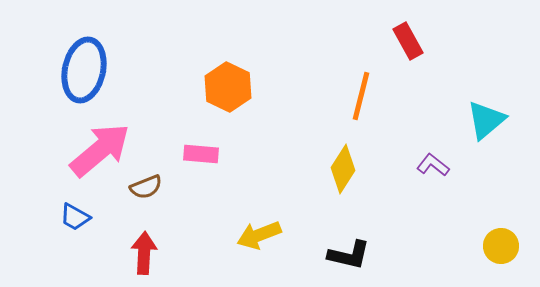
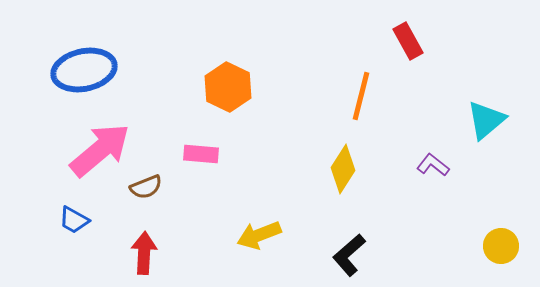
blue ellipse: rotated 66 degrees clockwise
blue trapezoid: moved 1 px left, 3 px down
black L-shape: rotated 126 degrees clockwise
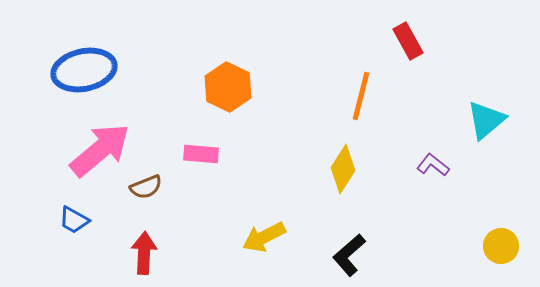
yellow arrow: moved 5 px right, 2 px down; rotated 6 degrees counterclockwise
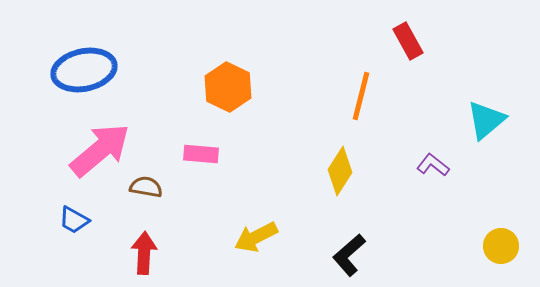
yellow diamond: moved 3 px left, 2 px down
brown semicircle: rotated 148 degrees counterclockwise
yellow arrow: moved 8 px left
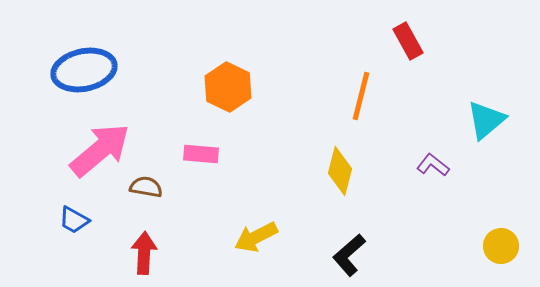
yellow diamond: rotated 18 degrees counterclockwise
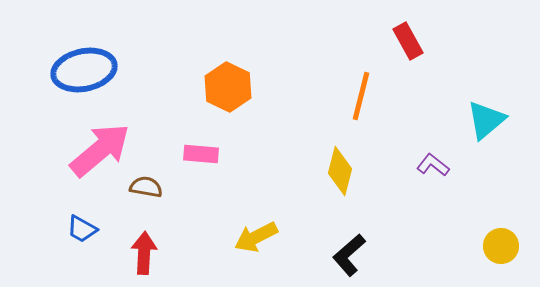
blue trapezoid: moved 8 px right, 9 px down
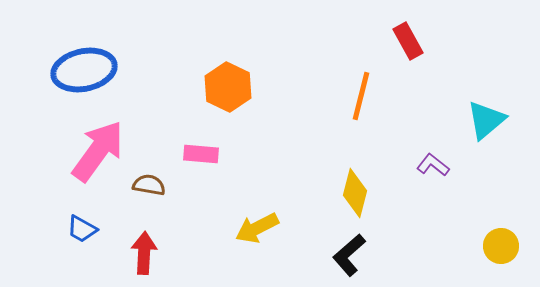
pink arrow: moved 2 px left, 1 px down; rotated 14 degrees counterclockwise
yellow diamond: moved 15 px right, 22 px down
brown semicircle: moved 3 px right, 2 px up
yellow arrow: moved 1 px right, 9 px up
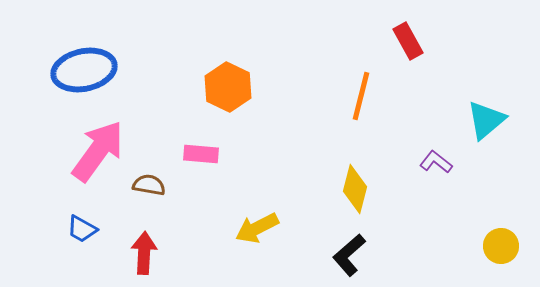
purple L-shape: moved 3 px right, 3 px up
yellow diamond: moved 4 px up
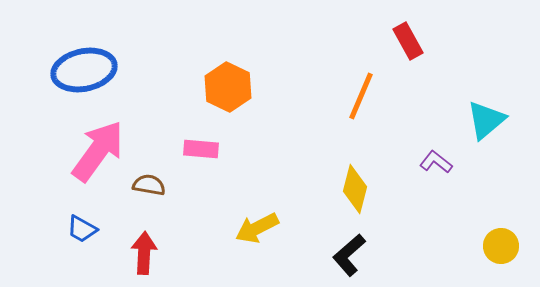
orange line: rotated 9 degrees clockwise
pink rectangle: moved 5 px up
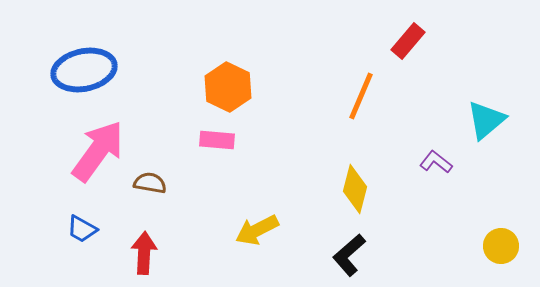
red rectangle: rotated 69 degrees clockwise
pink rectangle: moved 16 px right, 9 px up
brown semicircle: moved 1 px right, 2 px up
yellow arrow: moved 2 px down
